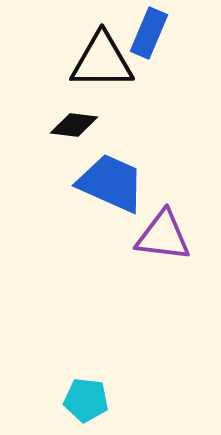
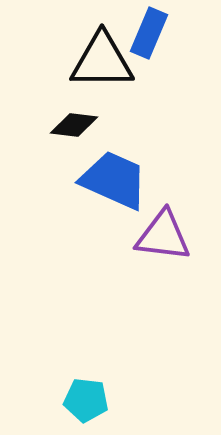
blue trapezoid: moved 3 px right, 3 px up
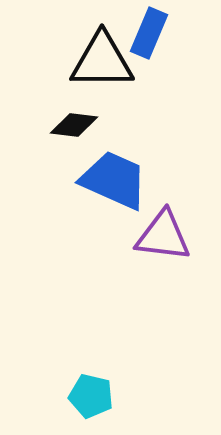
cyan pentagon: moved 5 px right, 4 px up; rotated 6 degrees clockwise
